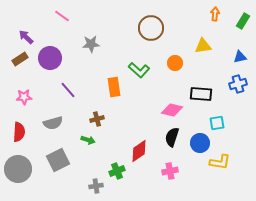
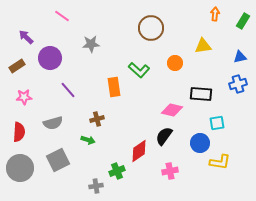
brown rectangle: moved 3 px left, 7 px down
black semicircle: moved 8 px left, 1 px up; rotated 18 degrees clockwise
gray circle: moved 2 px right, 1 px up
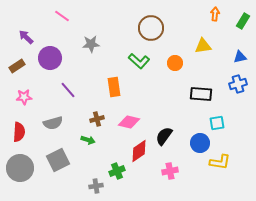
green L-shape: moved 9 px up
pink diamond: moved 43 px left, 12 px down
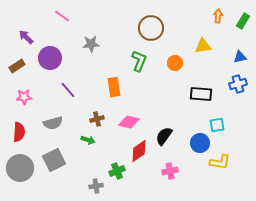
orange arrow: moved 3 px right, 2 px down
green L-shape: rotated 110 degrees counterclockwise
cyan square: moved 2 px down
gray square: moved 4 px left
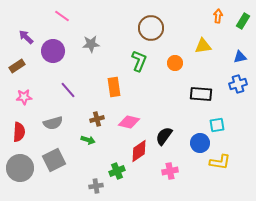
purple circle: moved 3 px right, 7 px up
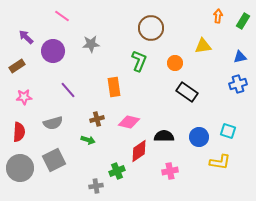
black rectangle: moved 14 px left, 2 px up; rotated 30 degrees clockwise
cyan square: moved 11 px right, 6 px down; rotated 28 degrees clockwise
black semicircle: rotated 54 degrees clockwise
blue circle: moved 1 px left, 6 px up
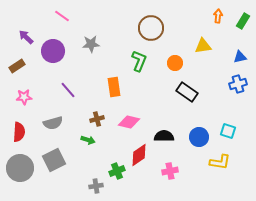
red diamond: moved 4 px down
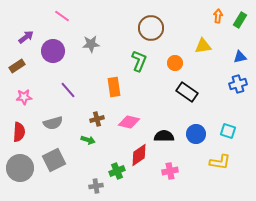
green rectangle: moved 3 px left, 1 px up
purple arrow: rotated 98 degrees clockwise
blue circle: moved 3 px left, 3 px up
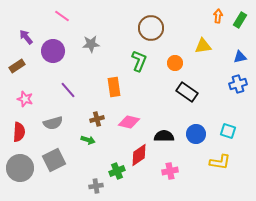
purple arrow: rotated 91 degrees counterclockwise
pink star: moved 1 px right, 2 px down; rotated 21 degrees clockwise
